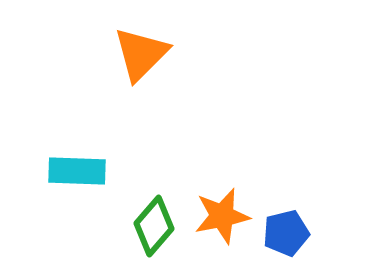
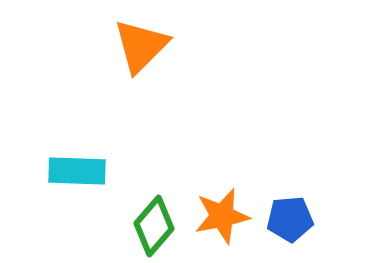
orange triangle: moved 8 px up
blue pentagon: moved 4 px right, 14 px up; rotated 9 degrees clockwise
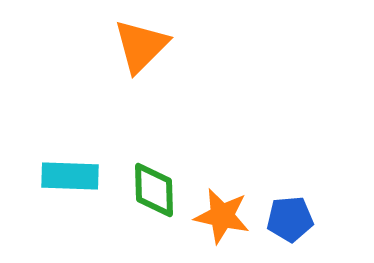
cyan rectangle: moved 7 px left, 5 px down
orange star: rotated 24 degrees clockwise
green diamond: moved 36 px up; rotated 42 degrees counterclockwise
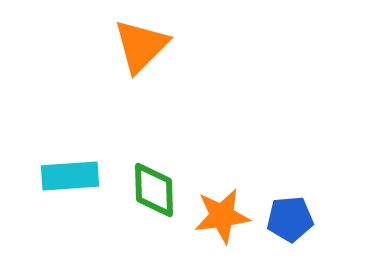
cyan rectangle: rotated 6 degrees counterclockwise
orange star: rotated 20 degrees counterclockwise
